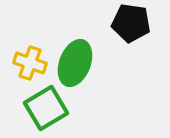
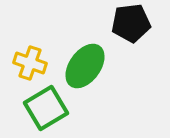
black pentagon: rotated 15 degrees counterclockwise
green ellipse: moved 10 px right, 3 px down; rotated 15 degrees clockwise
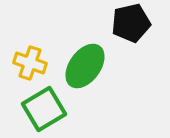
black pentagon: rotated 6 degrees counterclockwise
green square: moved 2 px left, 1 px down
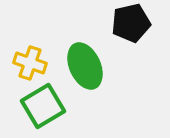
green ellipse: rotated 60 degrees counterclockwise
green square: moved 1 px left, 3 px up
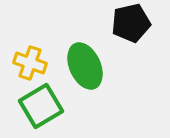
green square: moved 2 px left
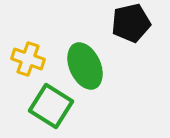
yellow cross: moved 2 px left, 4 px up
green square: moved 10 px right; rotated 27 degrees counterclockwise
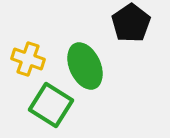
black pentagon: rotated 21 degrees counterclockwise
green square: moved 1 px up
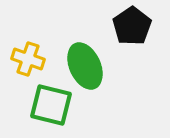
black pentagon: moved 1 px right, 3 px down
green square: rotated 18 degrees counterclockwise
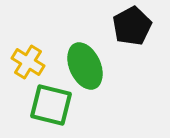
black pentagon: rotated 6 degrees clockwise
yellow cross: moved 3 px down; rotated 12 degrees clockwise
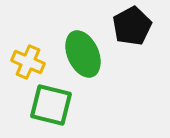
yellow cross: rotated 8 degrees counterclockwise
green ellipse: moved 2 px left, 12 px up
